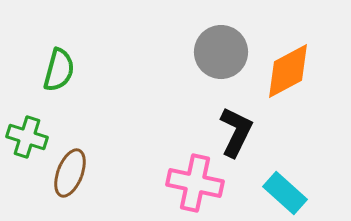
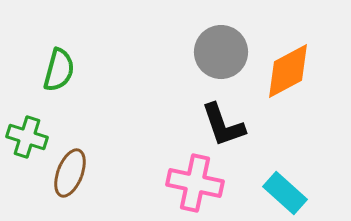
black L-shape: moved 13 px left, 7 px up; rotated 135 degrees clockwise
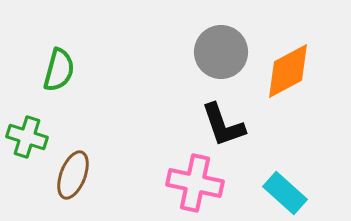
brown ellipse: moved 3 px right, 2 px down
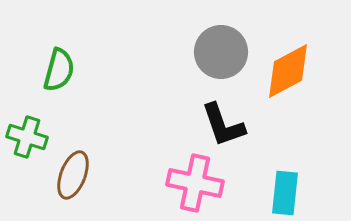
cyan rectangle: rotated 54 degrees clockwise
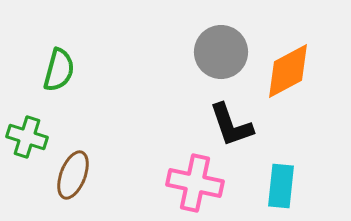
black L-shape: moved 8 px right
cyan rectangle: moved 4 px left, 7 px up
